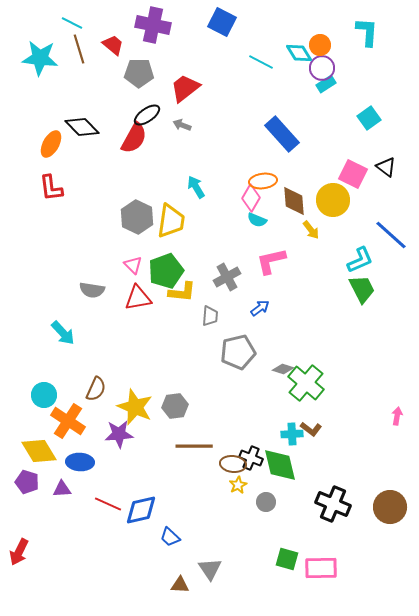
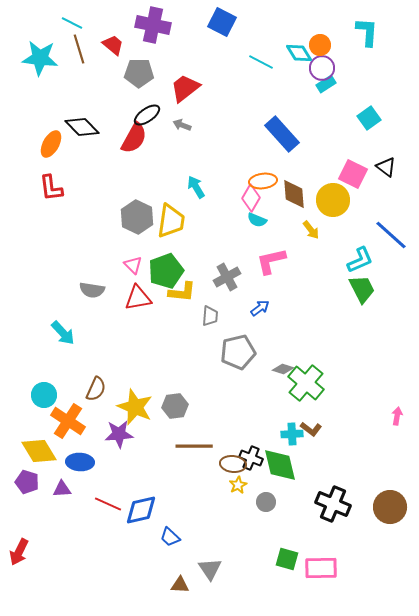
brown diamond at (294, 201): moved 7 px up
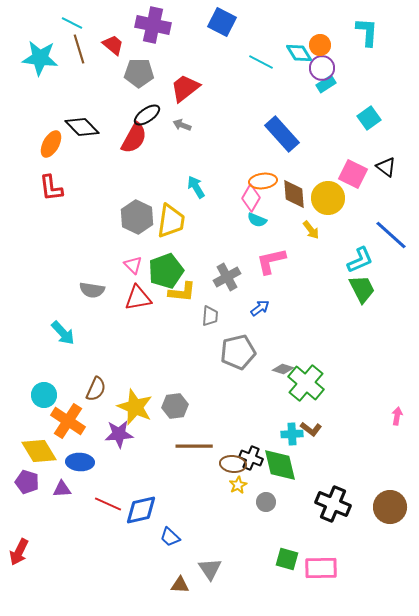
yellow circle at (333, 200): moved 5 px left, 2 px up
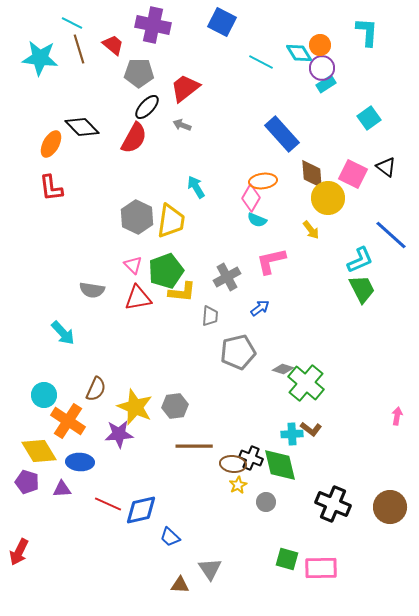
black ellipse at (147, 115): moved 8 px up; rotated 12 degrees counterclockwise
brown diamond at (294, 194): moved 18 px right, 20 px up
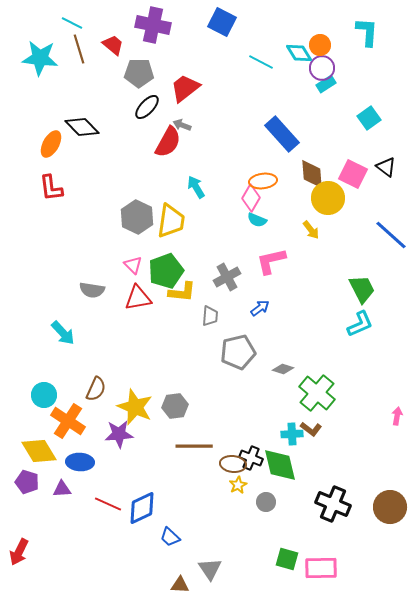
red semicircle at (134, 138): moved 34 px right, 4 px down
cyan L-shape at (360, 260): moved 64 px down
green cross at (306, 383): moved 11 px right, 10 px down
blue diamond at (141, 510): moved 1 px right, 2 px up; rotated 12 degrees counterclockwise
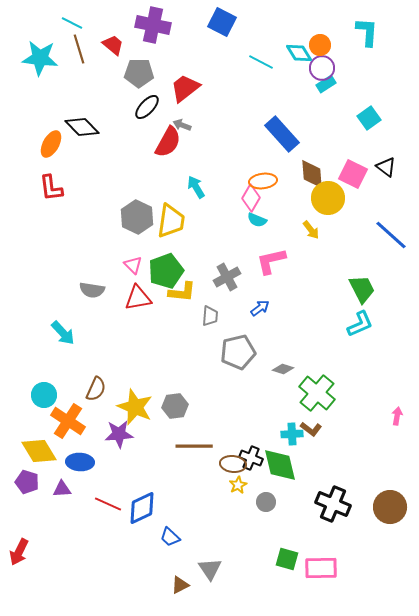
brown triangle at (180, 585): rotated 30 degrees counterclockwise
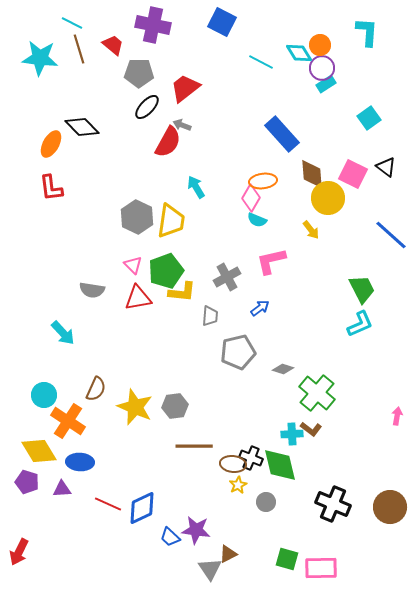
purple star at (119, 434): moved 77 px right, 96 px down; rotated 12 degrees clockwise
brown triangle at (180, 585): moved 48 px right, 31 px up
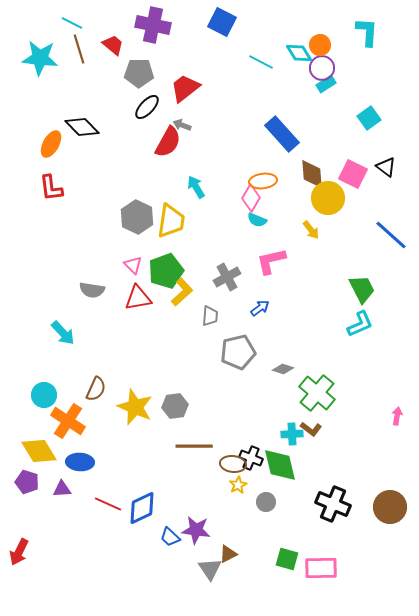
yellow L-shape at (182, 292): rotated 48 degrees counterclockwise
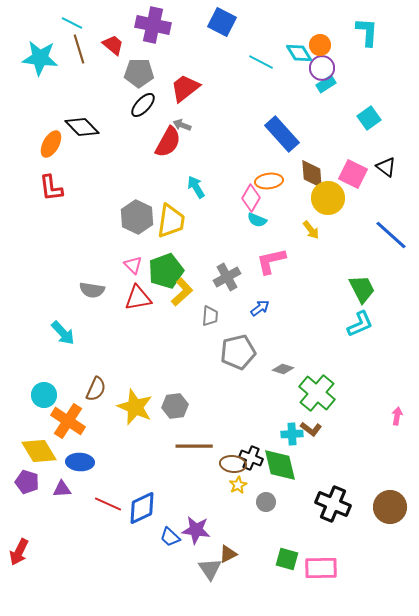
black ellipse at (147, 107): moved 4 px left, 2 px up
orange ellipse at (263, 181): moved 6 px right
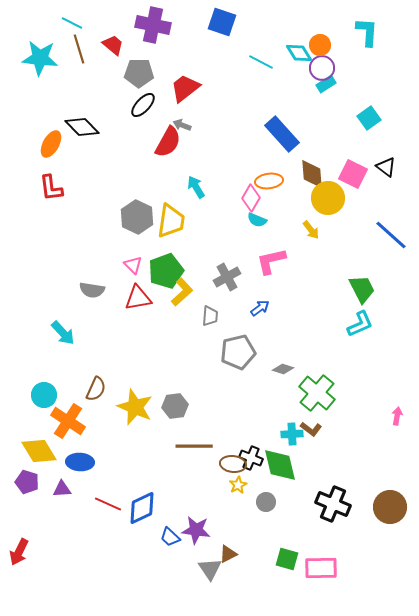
blue square at (222, 22): rotated 8 degrees counterclockwise
